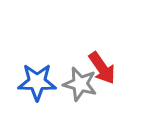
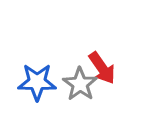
gray star: rotated 20 degrees clockwise
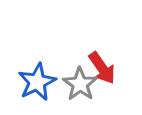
blue star: rotated 27 degrees counterclockwise
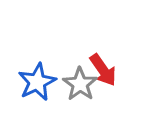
red arrow: moved 1 px right, 2 px down
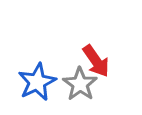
red arrow: moved 7 px left, 9 px up
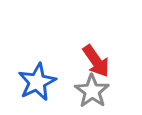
gray star: moved 12 px right, 7 px down
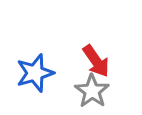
blue star: moved 2 px left, 9 px up; rotated 9 degrees clockwise
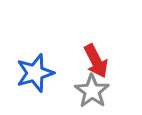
red arrow: rotated 8 degrees clockwise
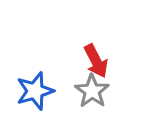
blue star: moved 18 px down
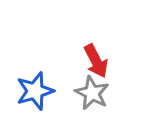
gray star: moved 2 px down; rotated 8 degrees counterclockwise
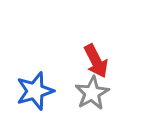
gray star: rotated 16 degrees clockwise
